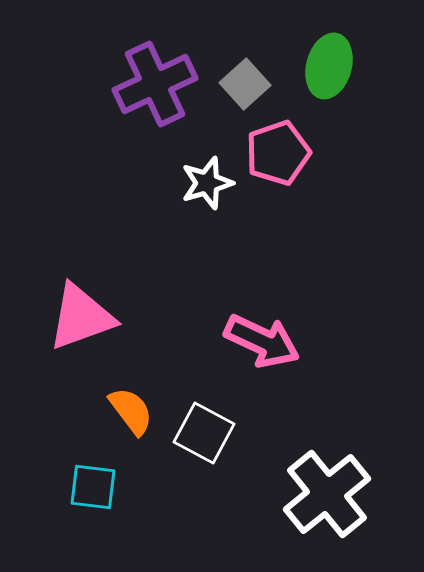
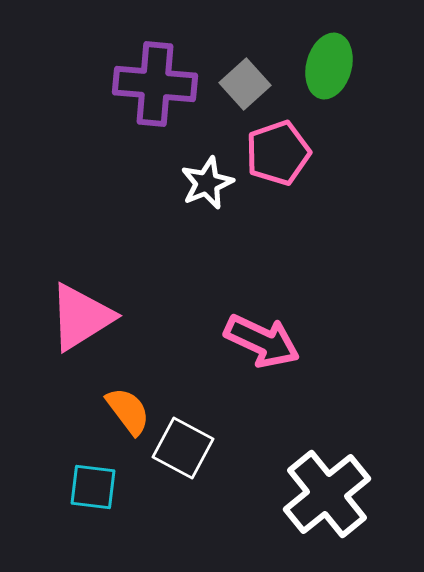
purple cross: rotated 30 degrees clockwise
white star: rotated 6 degrees counterclockwise
pink triangle: rotated 12 degrees counterclockwise
orange semicircle: moved 3 px left
white square: moved 21 px left, 15 px down
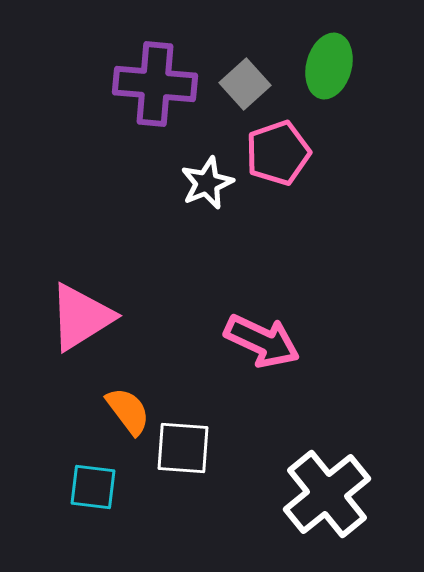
white square: rotated 24 degrees counterclockwise
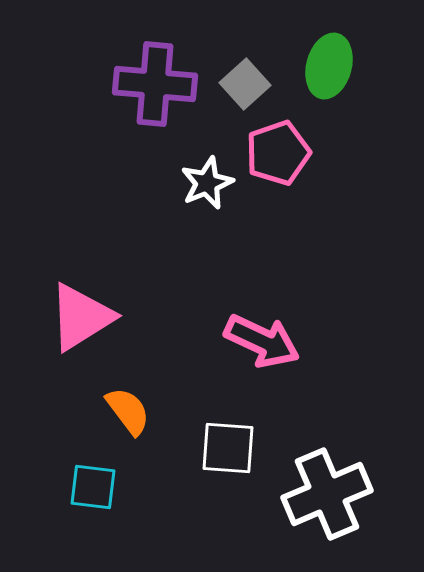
white square: moved 45 px right
white cross: rotated 16 degrees clockwise
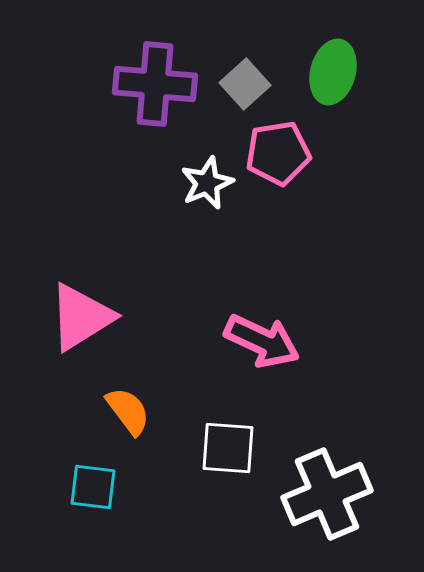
green ellipse: moved 4 px right, 6 px down
pink pentagon: rotated 10 degrees clockwise
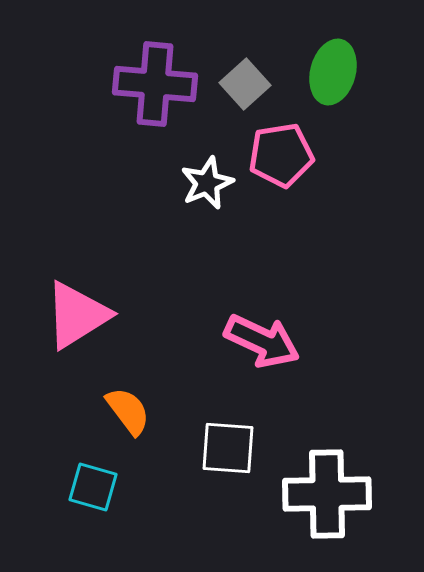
pink pentagon: moved 3 px right, 2 px down
pink triangle: moved 4 px left, 2 px up
cyan square: rotated 9 degrees clockwise
white cross: rotated 22 degrees clockwise
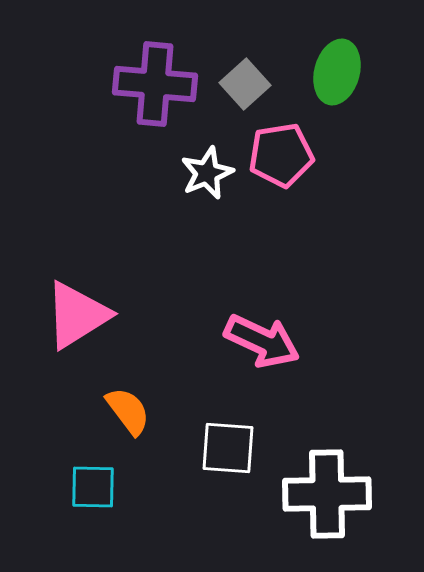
green ellipse: moved 4 px right
white star: moved 10 px up
cyan square: rotated 15 degrees counterclockwise
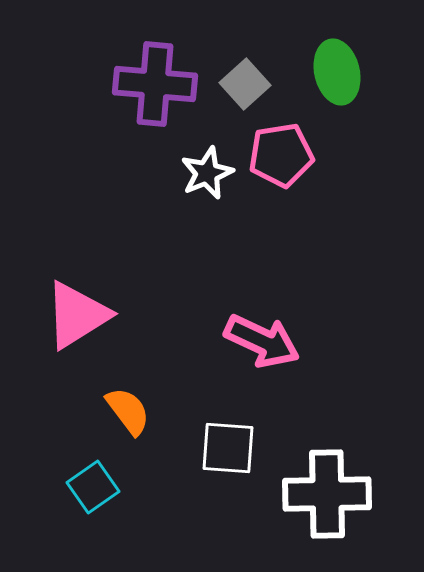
green ellipse: rotated 28 degrees counterclockwise
cyan square: rotated 36 degrees counterclockwise
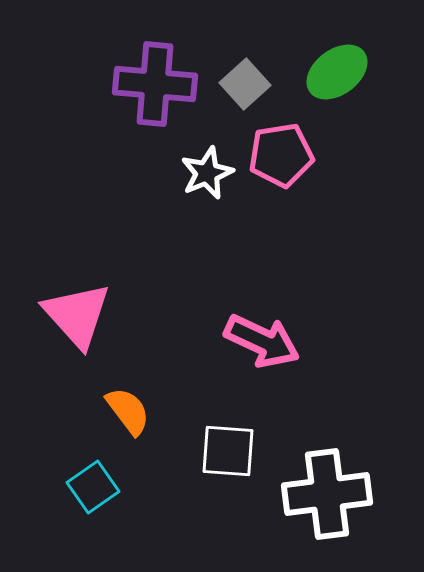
green ellipse: rotated 66 degrees clockwise
pink triangle: rotated 40 degrees counterclockwise
white square: moved 3 px down
white cross: rotated 6 degrees counterclockwise
